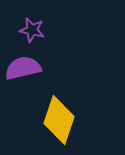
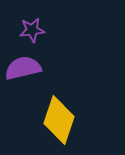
purple star: rotated 20 degrees counterclockwise
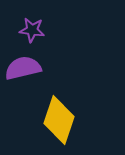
purple star: rotated 15 degrees clockwise
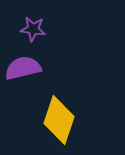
purple star: moved 1 px right, 1 px up
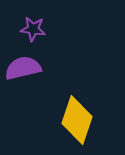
yellow diamond: moved 18 px right
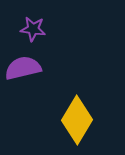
yellow diamond: rotated 12 degrees clockwise
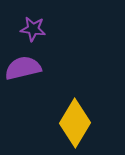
yellow diamond: moved 2 px left, 3 px down
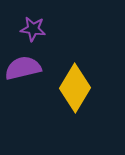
yellow diamond: moved 35 px up
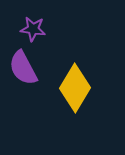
purple semicircle: rotated 105 degrees counterclockwise
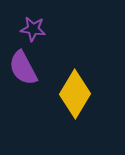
yellow diamond: moved 6 px down
